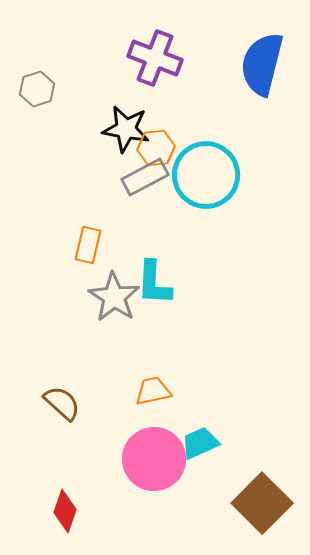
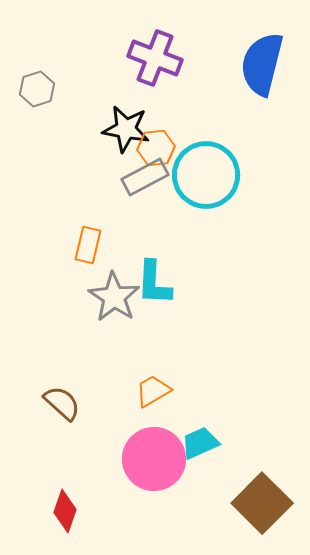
orange trapezoid: rotated 18 degrees counterclockwise
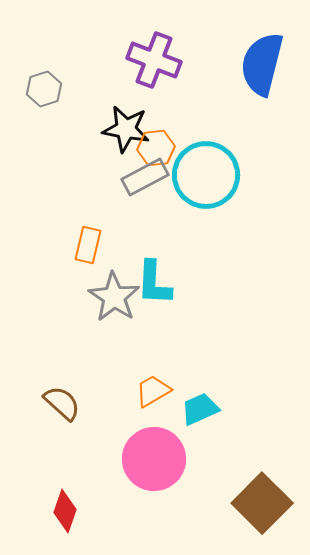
purple cross: moved 1 px left, 2 px down
gray hexagon: moved 7 px right
cyan trapezoid: moved 34 px up
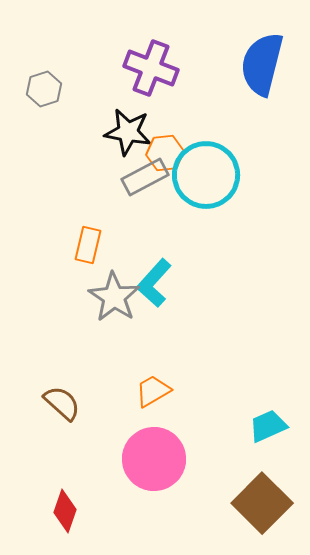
purple cross: moved 3 px left, 8 px down
black star: moved 2 px right, 3 px down
orange hexagon: moved 9 px right, 5 px down
cyan L-shape: rotated 39 degrees clockwise
cyan trapezoid: moved 68 px right, 17 px down
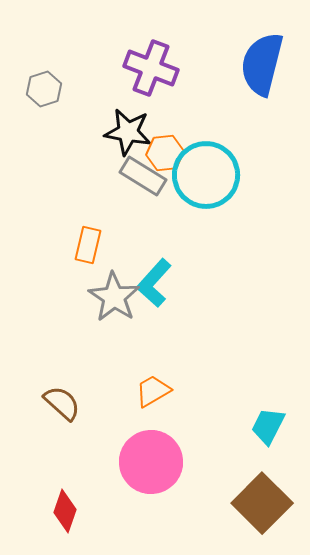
gray rectangle: moved 2 px left, 1 px up; rotated 60 degrees clockwise
cyan trapezoid: rotated 39 degrees counterclockwise
pink circle: moved 3 px left, 3 px down
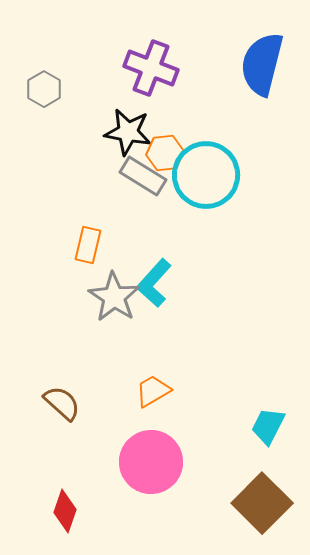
gray hexagon: rotated 12 degrees counterclockwise
